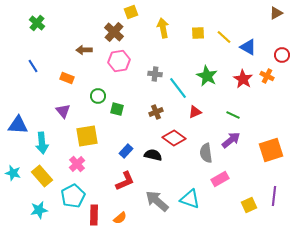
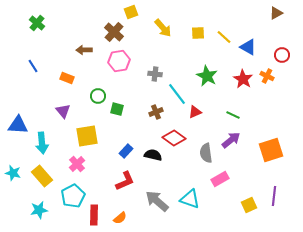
yellow arrow at (163, 28): rotated 150 degrees clockwise
cyan line at (178, 88): moved 1 px left, 6 px down
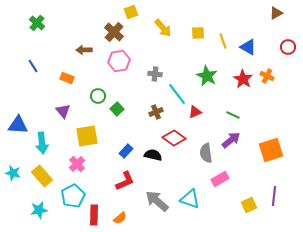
yellow line at (224, 37): moved 1 px left, 4 px down; rotated 28 degrees clockwise
red circle at (282, 55): moved 6 px right, 8 px up
green square at (117, 109): rotated 32 degrees clockwise
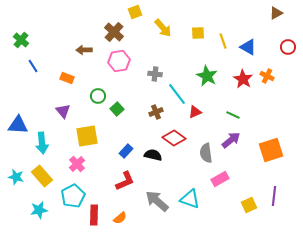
yellow square at (131, 12): moved 4 px right
green cross at (37, 23): moved 16 px left, 17 px down
cyan star at (13, 173): moved 3 px right, 4 px down
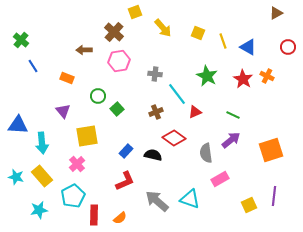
yellow square at (198, 33): rotated 24 degrees clockwise
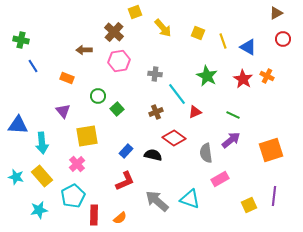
green cross at (21, 40): rotated 28 degrees counterclockwise
red circle at (288, 47): moved 5 px left, 8 px up
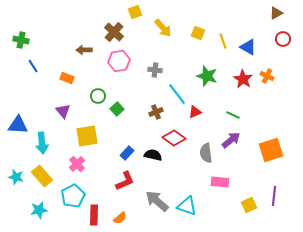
gray cross at (155, 74): moved 4 px up
green star at (207, 76): rotated 10 degrees counterclockwise
blue rectangle at (126, 151): moved 1 px right, 2 px down
pink rectangle at (220, 179): moved 3 px down; rotated 36 degrees clockwise
cyan triangle at (190, 199): moved 3 px left, 7 px down
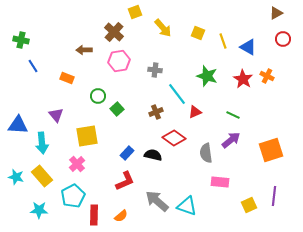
purple triangle at (63, 111): moved 7 px left, 4 px down
cyan star at (39, 210): rotated 12 degrees clockwise
orange semicircle at (120, 218): moved 1 px right, 2 px up
